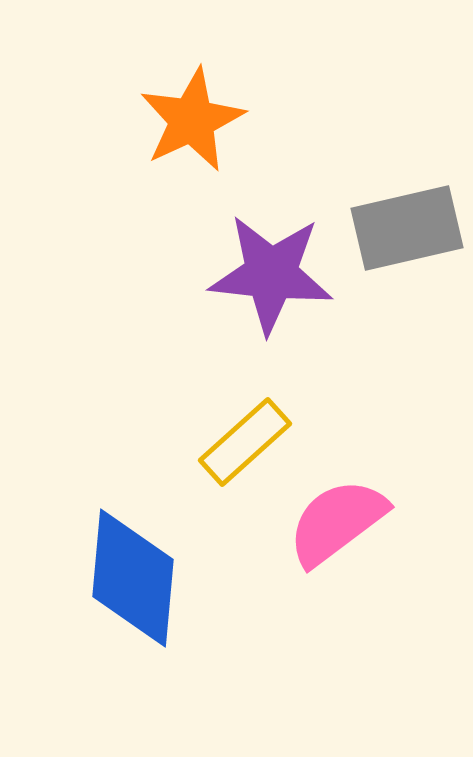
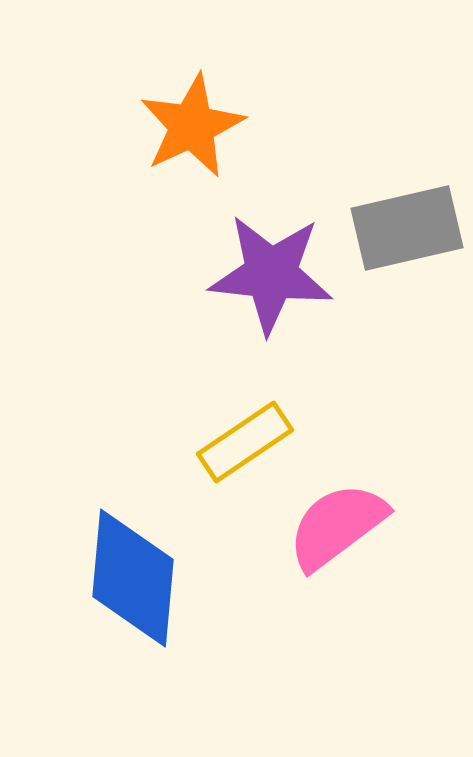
orange star: moved 6 px down
yellow rectangle: rotated 8 degrees clockwise
pink semicircle: moved 4 px down
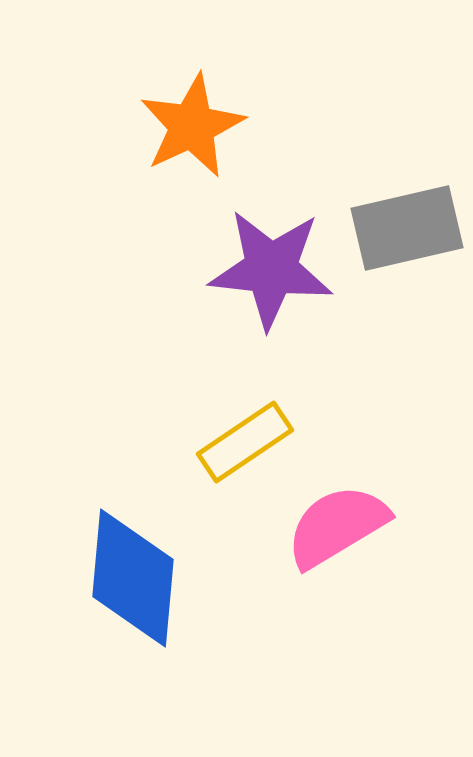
purple star: moved 5 px up
pink semicircle: rotated 6 degrees clockwise
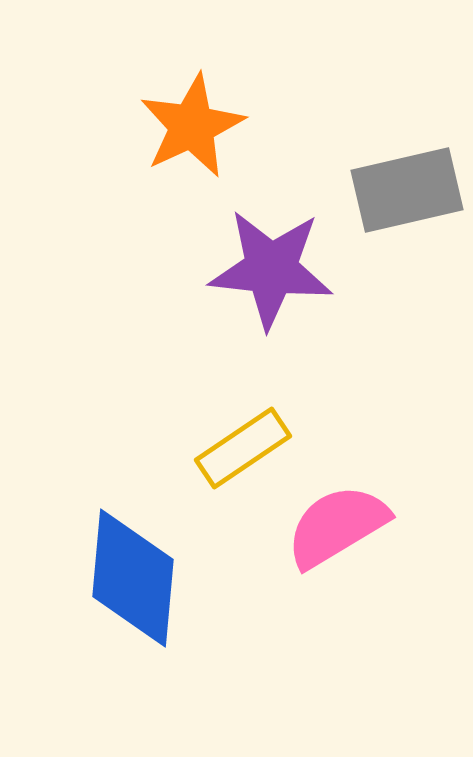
gray rectangle: moved 38 px up
yellow rectangle: moved 2 px left, 6 px down
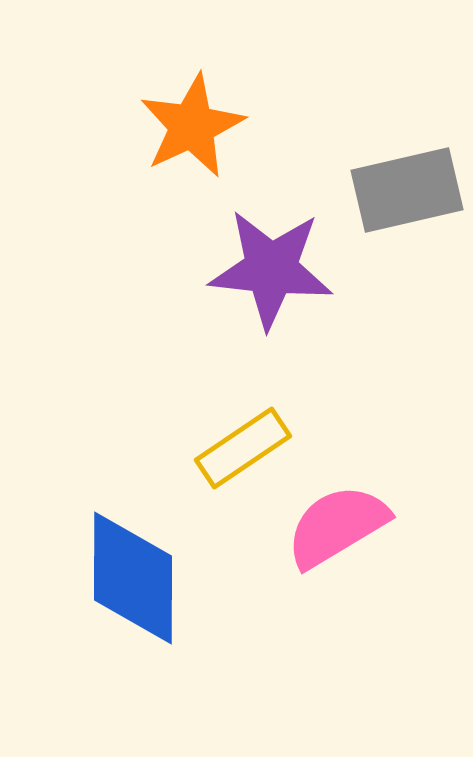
blue diamond: rotated 5 degrees counterclockwise
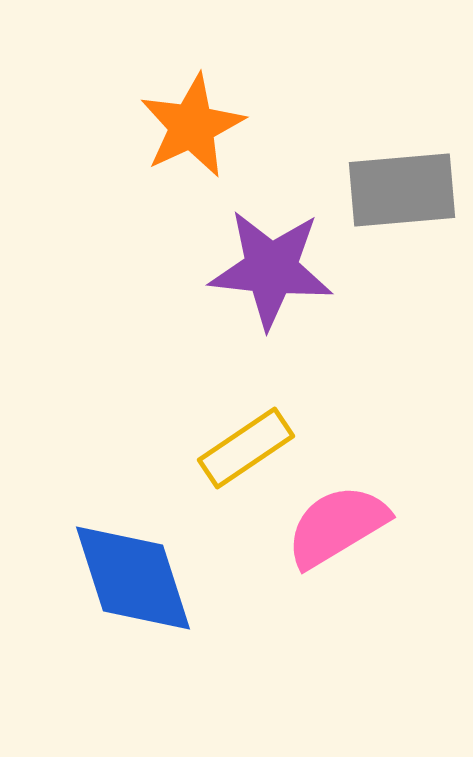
gray rectangle: moved 5 px left; rotated 8 degrees clockwise
yellow rectangle: moved 3 px right
blue diamond: rotated 18 degrees counterclockwise
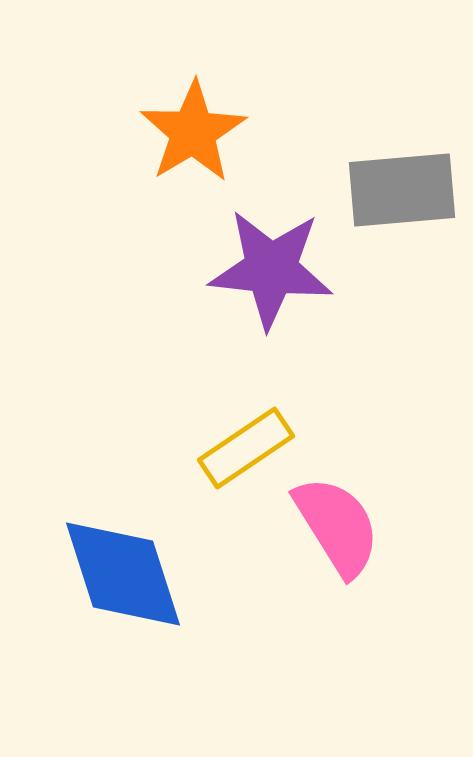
orange star: moved 1 px right, 6 px down; rotated 6 degrees counterclockwise
pink semicircle: rotated 89 degrees clockwise
blue diamond: moved 10 px left, 4 px up
